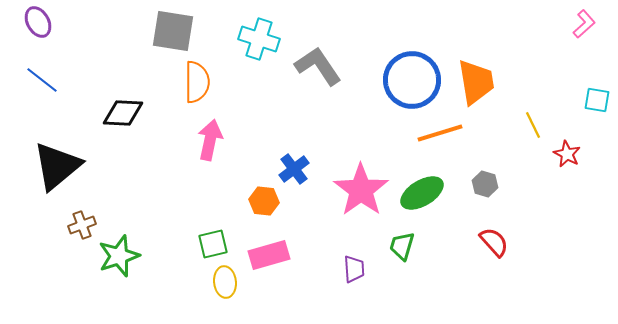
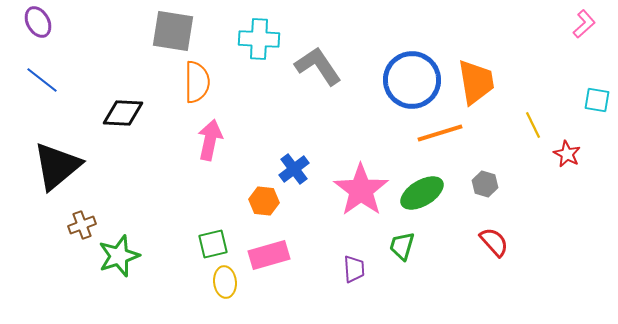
cyan cross: rotated 15 degrees counterclockwise
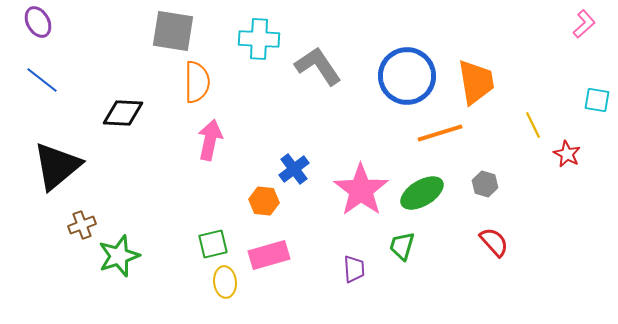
blue circle: moved 5 px left, 4 px up
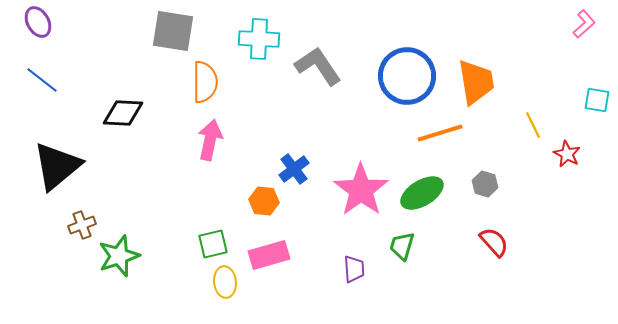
orange semicircle: moved 8 px right
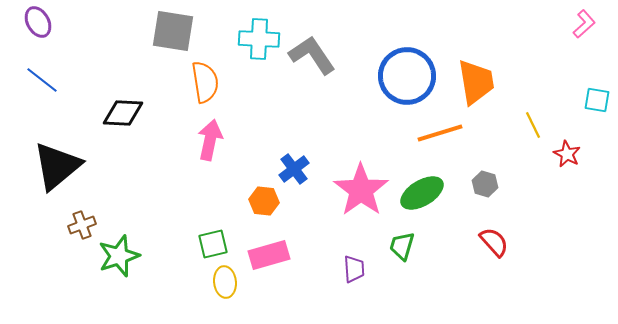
gray L-shape: moved 6 px left, 11 px up
orange semicircle: rotated 9 degrees counterclockwise
